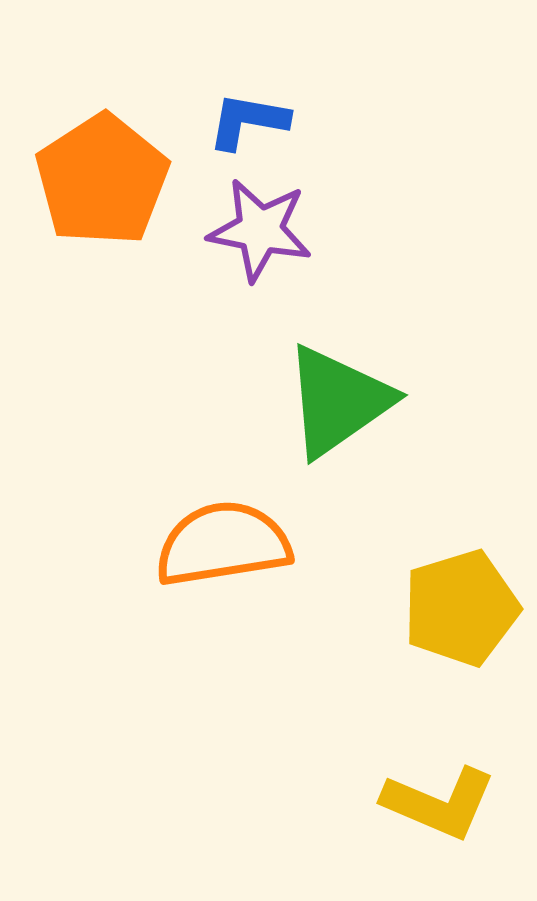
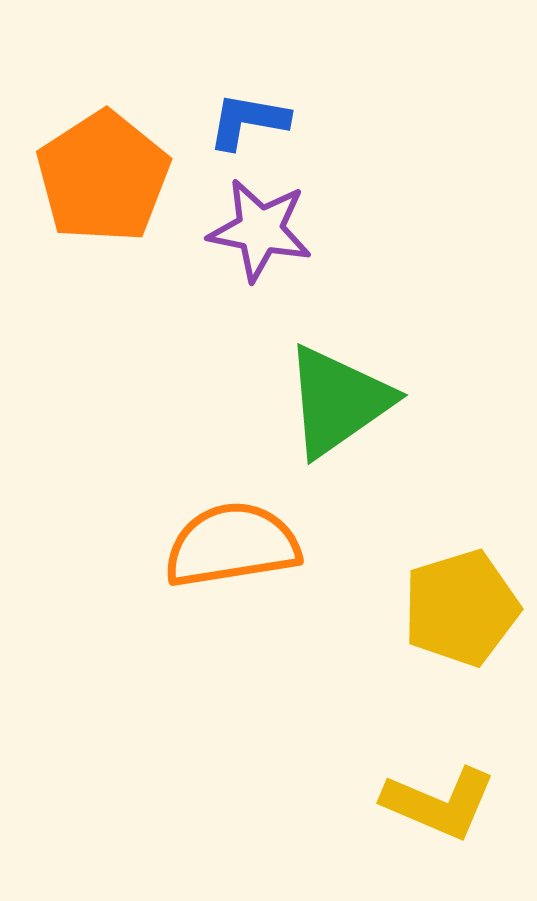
orange pentagon: moved 1 px right, 3 px up
orange semicircle: moved 9 px right, 1 px down
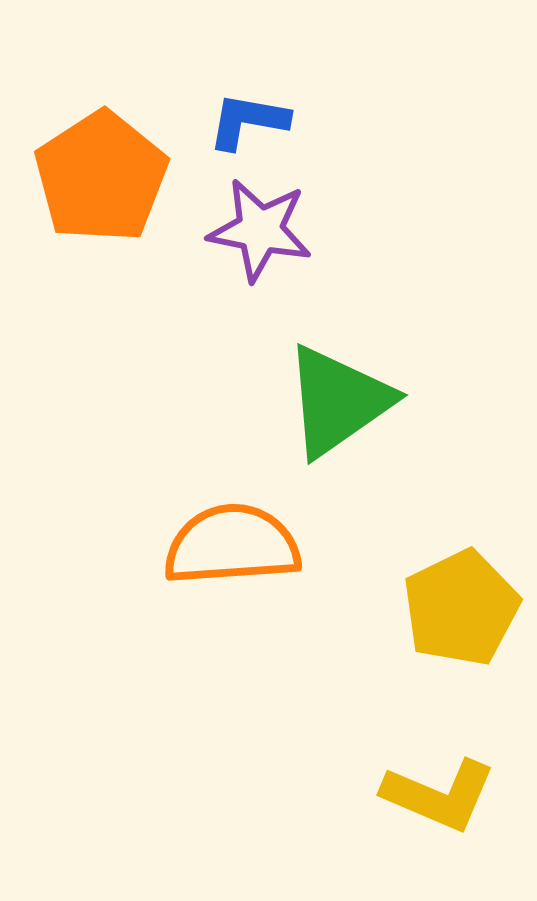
orange pentagon: moved 2 px left
orange semicircle: rotated 5 degrees clockwise
yellow pentagon: rotated 9 degrees counterclockwise
yellow L-shape: moved 8 px up
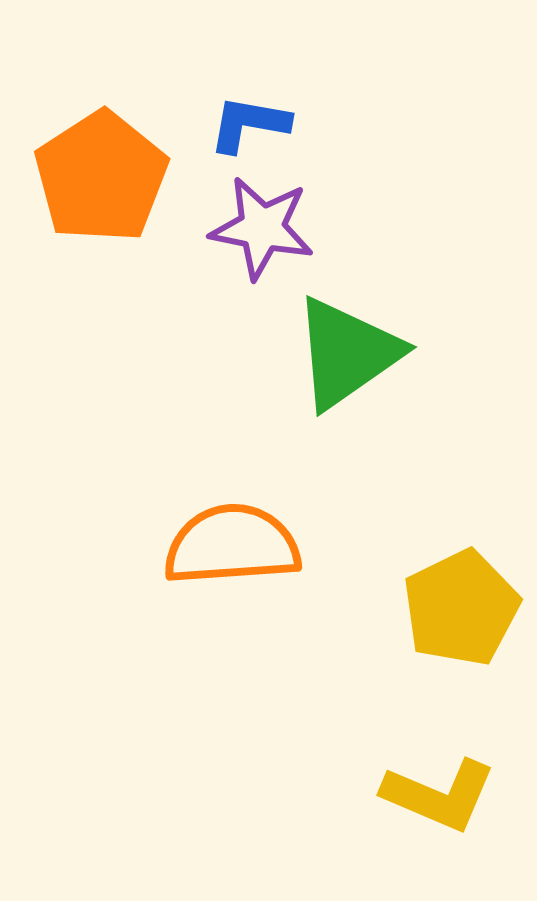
blue L-shape: moved 1 px right, 3 px down
purple star: moved 2 px right, 2 px up
green triangle: moved 9 px right, 48 px up
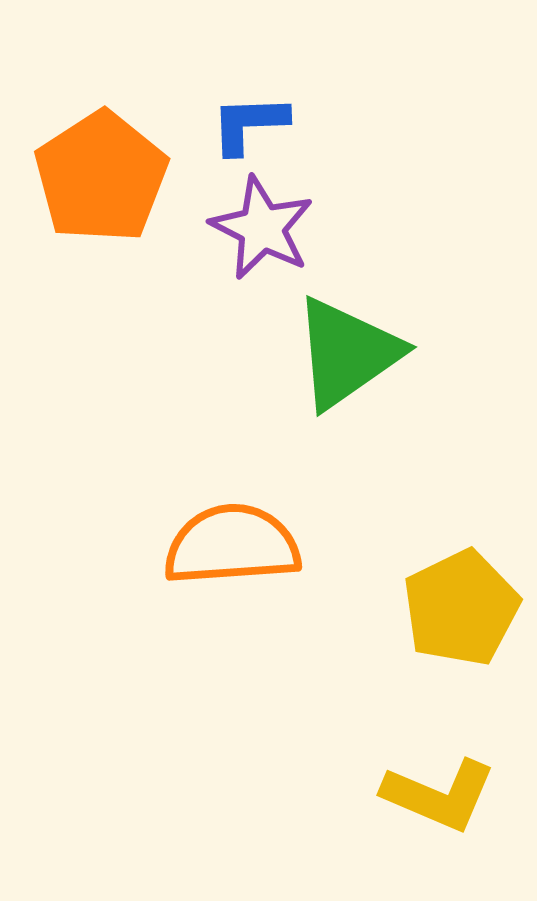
blue L-shape: rotated 12 degrees counterclockwise
purple star: rotated 16 degrees clockwise
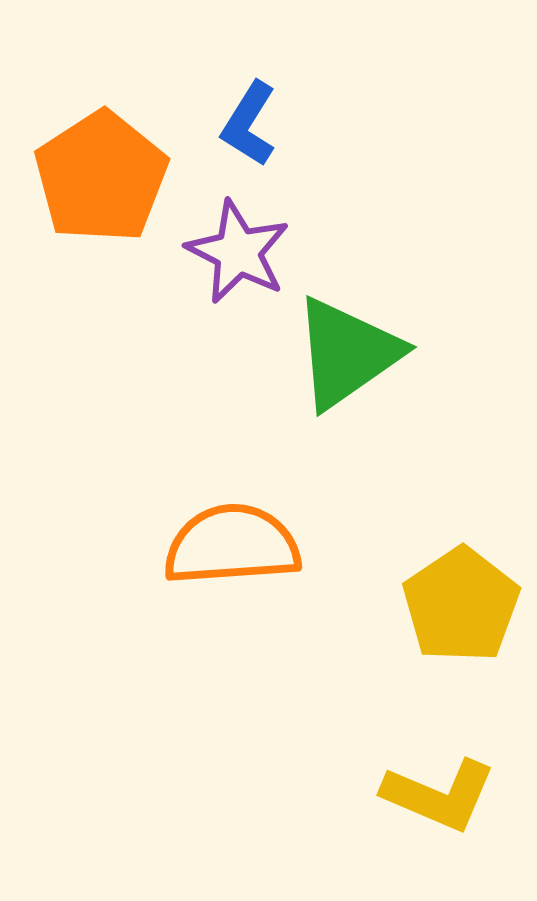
blue L-shape: rotated 56 degrees counterclockwise
purple star: moved 24 px left, 24 px down
yellow pentagon: moved 3 px up; rotated 8 degrees counterclockwise
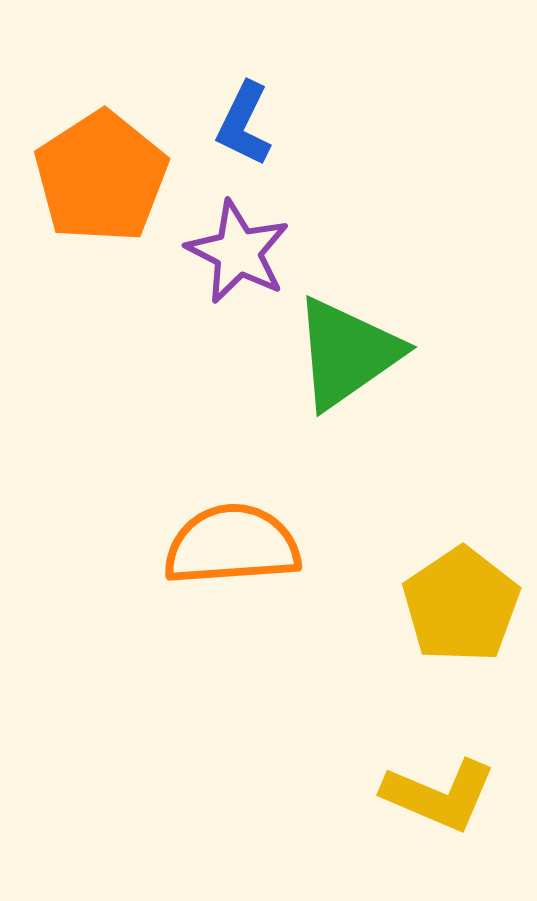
blue L-shape: moved 5 px left; rotated 6 degrees counterclockwise
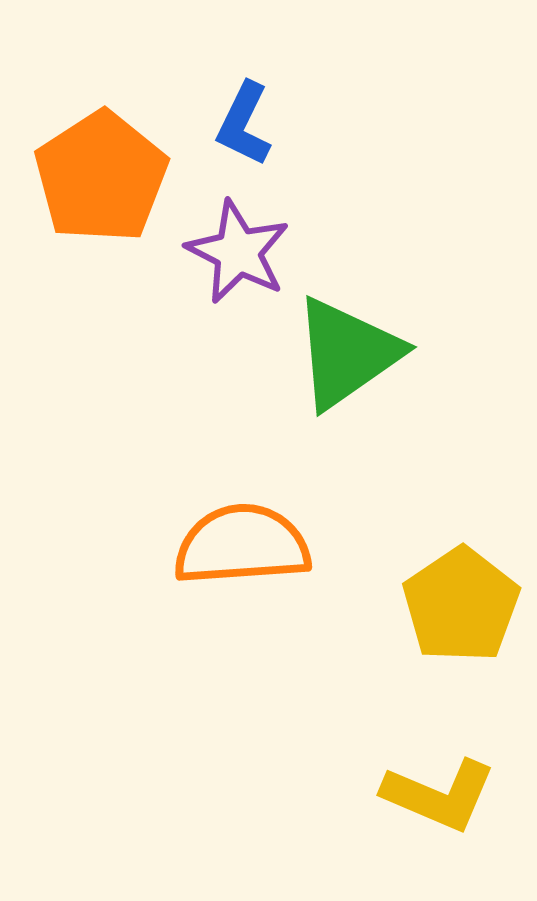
orange semicircle: moved 10 px right
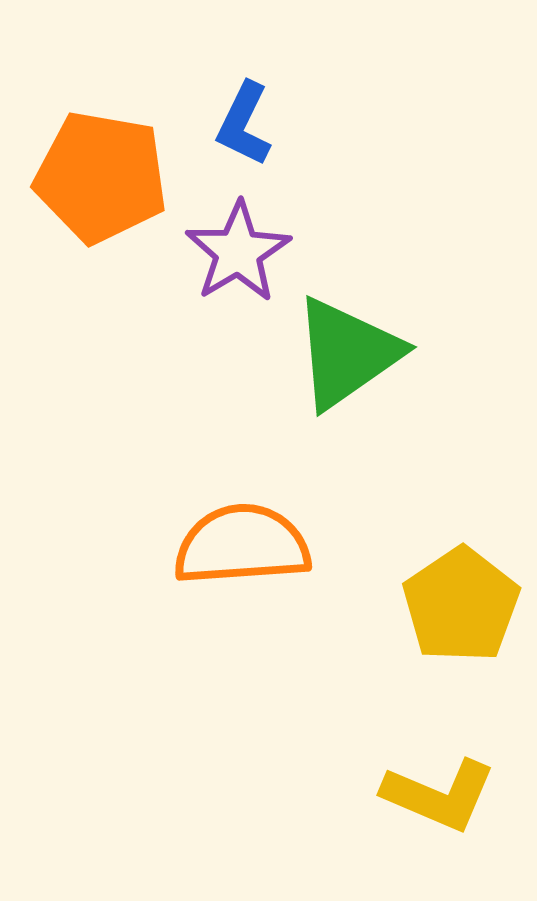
orange pentagon: rotated 29 degrees counterclockwise
purple star: rotated 14 degrees clockwise
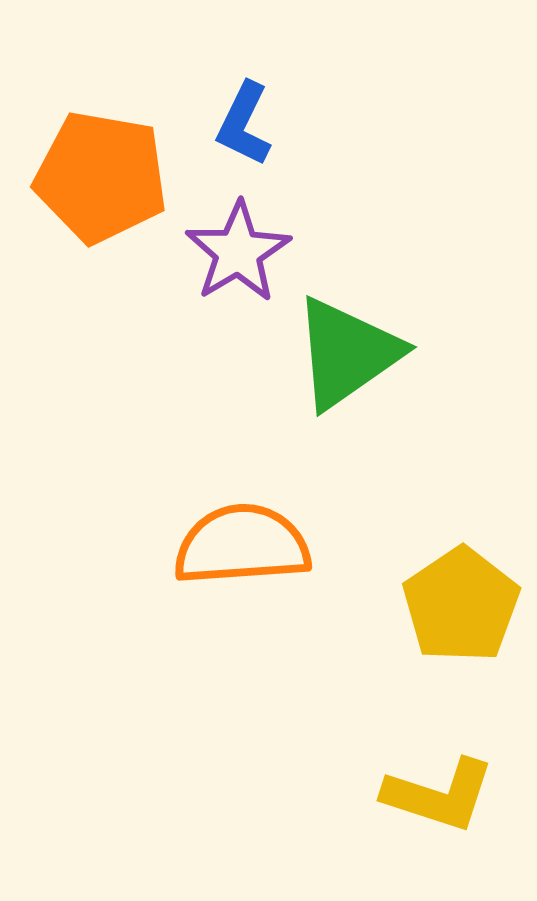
yellow L-shape: rotated 5 degrees counterclockwise
